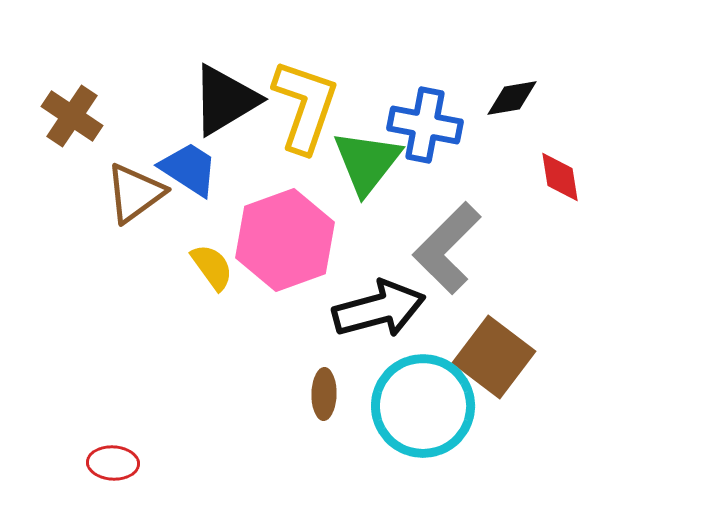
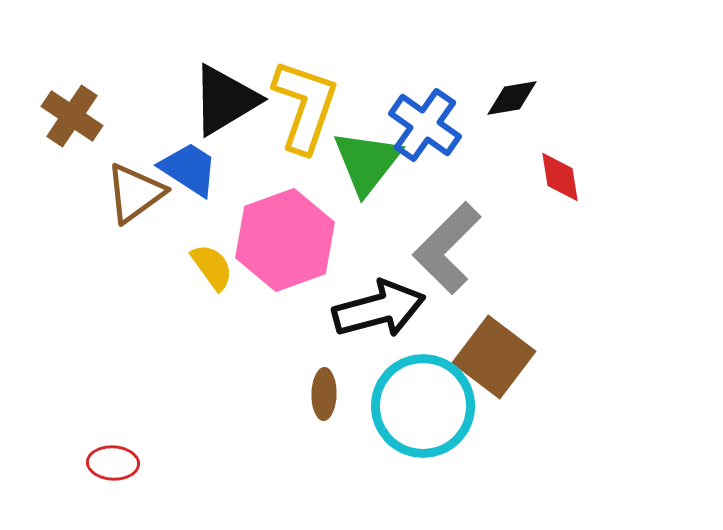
blue cross: rotated 24 degrees clockwise
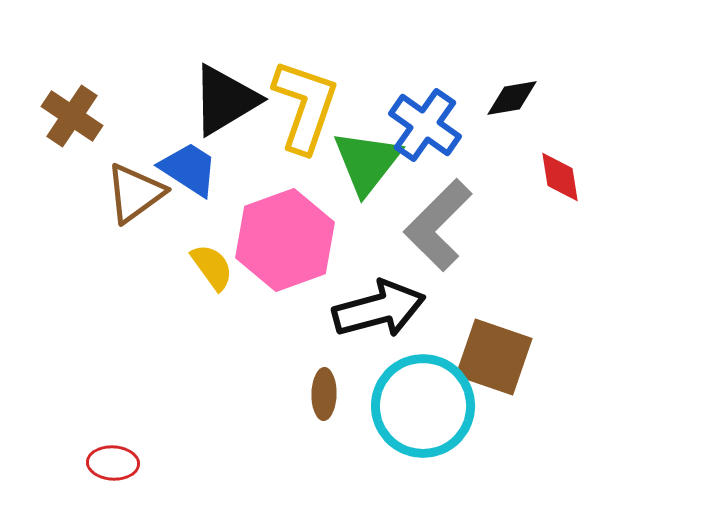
gray L-shape: moved 9 px left, 23 px up
brown square: rotated 18 degrees counterclockwise
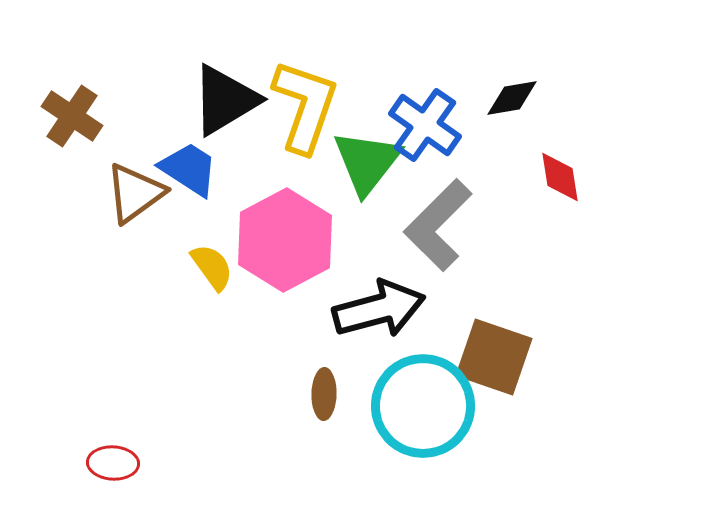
pink hexagon: rotated 8 degrees counterclockwise
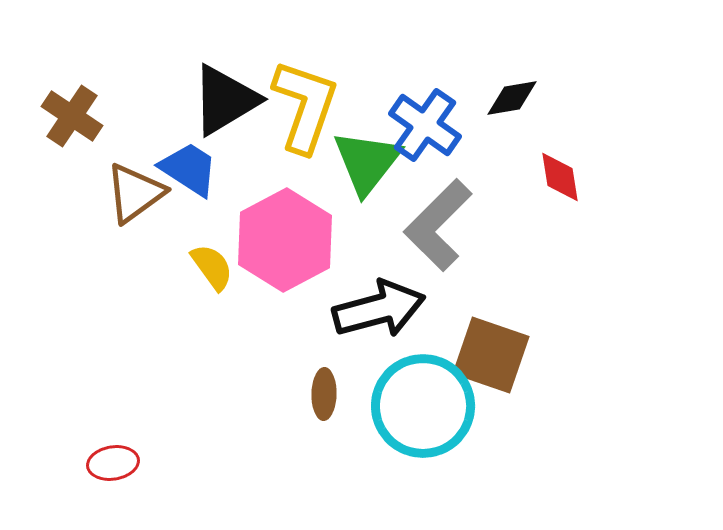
brown square: moved 3 px left, 2 px up
red ellipse: rotated 12 degrees counterclockwise
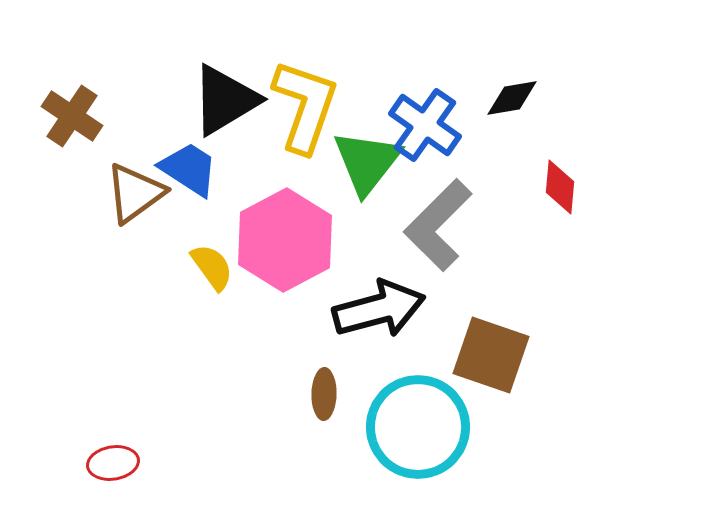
red diamond: moved 10 px down; rotated 14 degrees clockwise
cyan circle: moved 5 px left, 21 px down
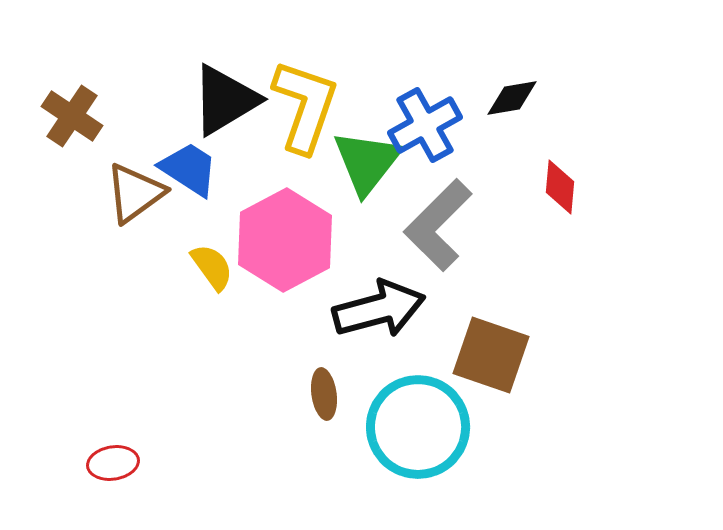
blue cross: rotated 26 degrees clockwise
brown ellipse: rotated 9 degrees counterclockwise
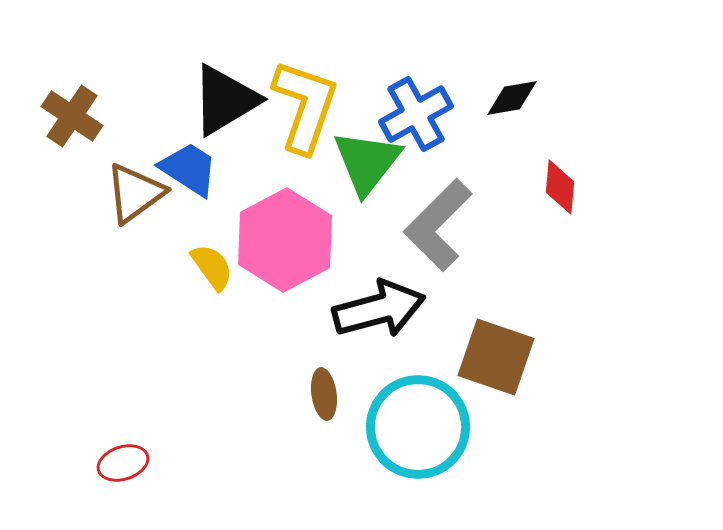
blue cross: moved 9 px left, 11 px up
brown square: moved 5 px right, 2 px down
red ellipse: moved 10 px right; rotated 9 degrees counterclockwise
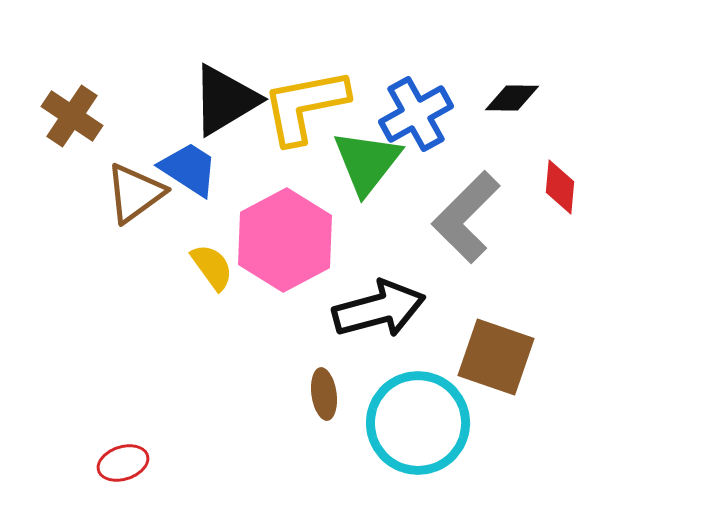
black diamond: rotated 10 degrees clockwise
yellow L-shape: rotated 120 degrees counterclockwise
gray L-shape: moved 28 px right, 8 px up
cyan circle: moved 4 px up
